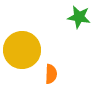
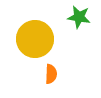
yellow circle: moved 13 px right, 11 px up
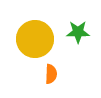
green star: moved 1 px left, 15 px down; rotated 10 degrees counterclockwise
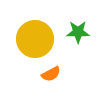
orange semicircle: rotated 60 degrees clockwise
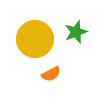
green star: moved 2 px left; rotated 20 degrees counterclockwise
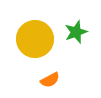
orange semicircle: moved 1 px left, 6 px down
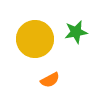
green star: rotated 10 degrees clockwise
